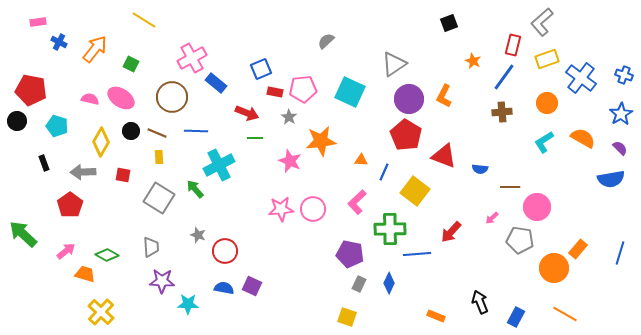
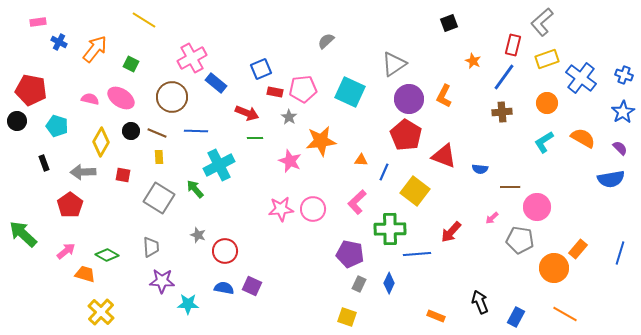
blue star at (621, 114): moved 2 px right, 2 px up
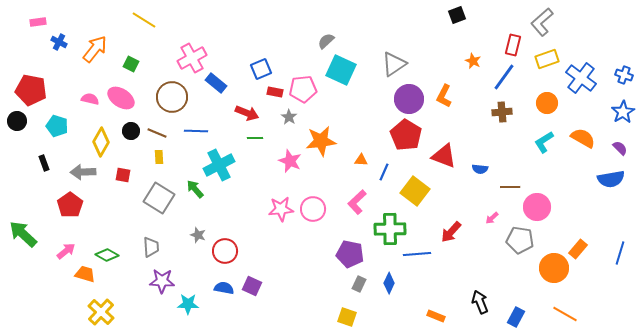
black square at (449, 23): moved 8 px right, 8 px up
cyan square at (350, 92): moved 9 px left, 22 px up
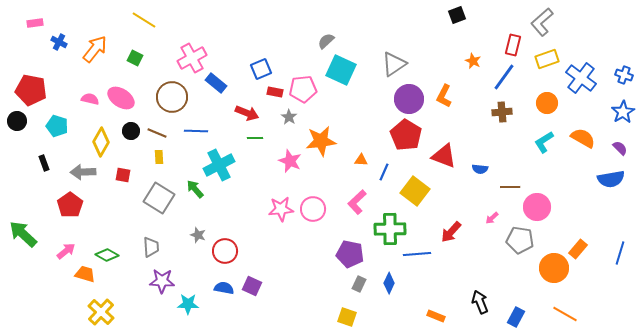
pink rectangle at (38, 22): moved 3 px left, 1 px down
green square at (131, 64): moved 4 px right, 6 px up
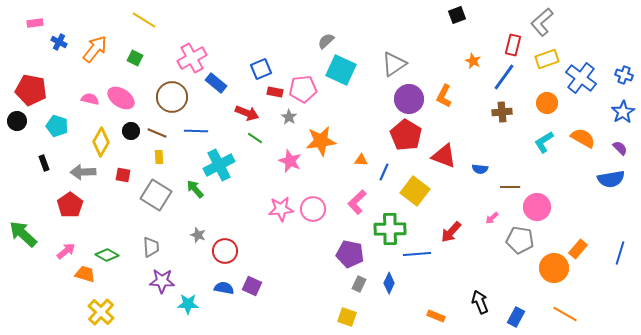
green line at (255, 138): rotated 35 degrees clockwise
gray square at (159, 198): moved 3 px left, 3 px up
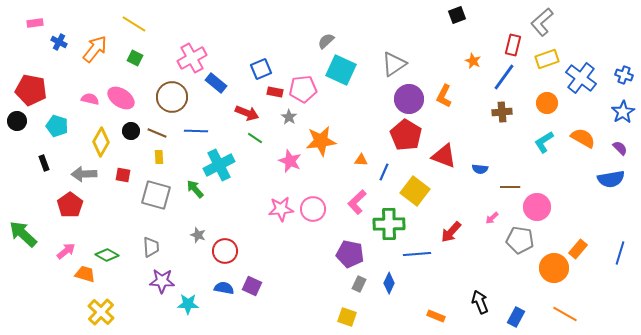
yellow line at (144, 20): moved 10 px left, 4 px down
gray arrow at (83, 172): moved 1 px right, 2 px down
gray square at (156, 195): rotated 16 degrees counterclockwise
green cross at (390, 229): moved 1 px left, 5 px up
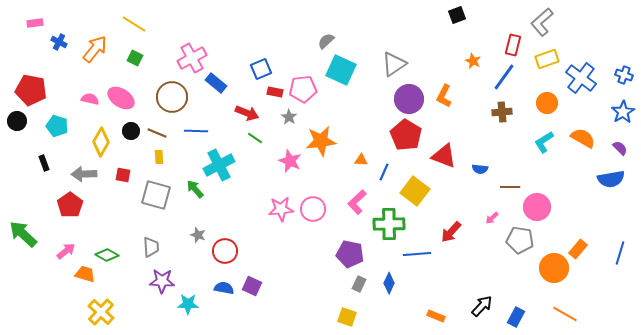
black arrow at (480, 302): moved 2 px right, 4 px down; rotated 65 degrees clockwise
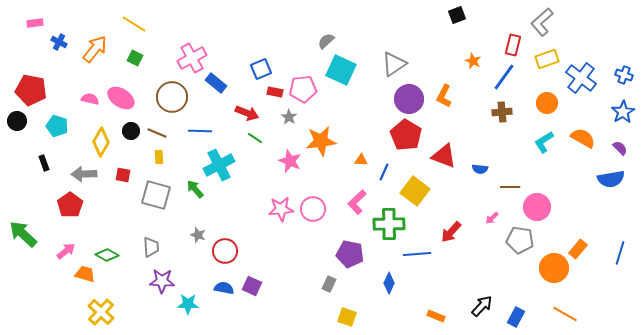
blue line at (196, 131): moved 4 px right
gray rectangle at (359, 284): moved 30 px left
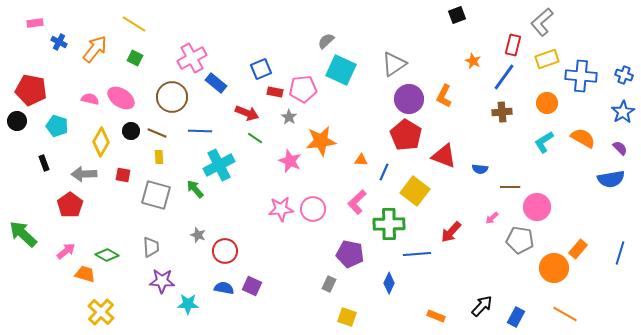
blue cross at (581, 78): moved 2 px up; rotated 32 degrees counterclockwise
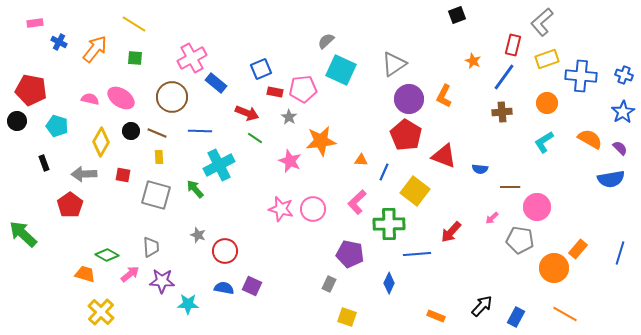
green square at (135, 58): rotated 21 degrees counterclockwise
orange semicircle at (583, 138): moved 7 px right, 1 px down
pink star at (281, 209): rotated 20 degrees clockwise
pink arrow at (66, 251): moved 64 px right, 23 px down
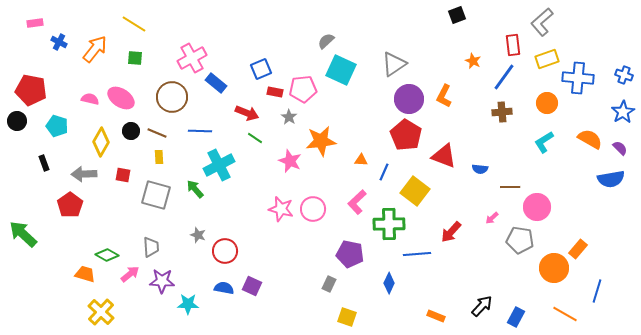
red rectangle at (513, 45): rotated 20 degrees counterclockwise
blue cross at (581, 76): moved 3 px left, 2 px down
blue line at (620, 253): moved 23 px left, 38 px down
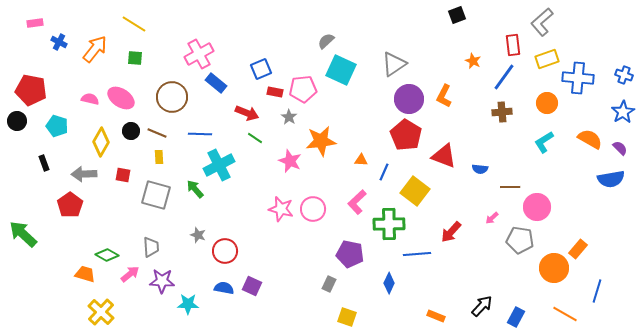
pink cross at (192, 58): moved 7 px right, 4 px up
blue line at (200, 131): moved 3 px down
